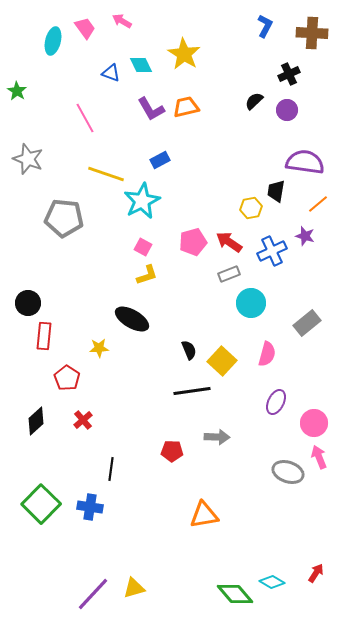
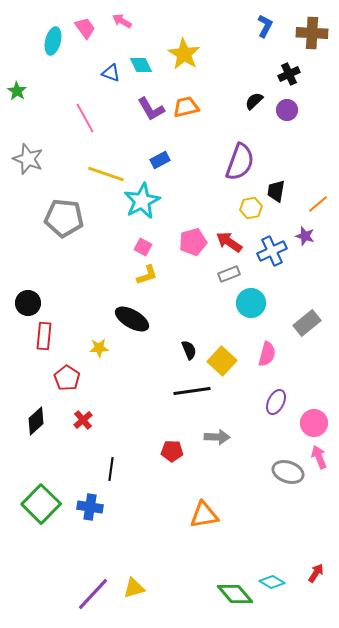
purple semicircle at (305, 162): moved 65 px left; rotated 102 degrees clockwise
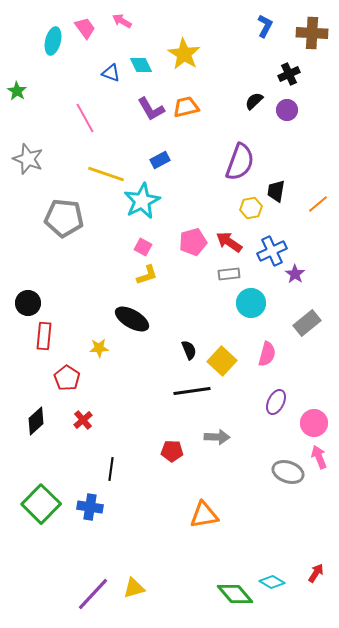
purple star at (305, 236): moved 10 px left, 38 px down; rotated 18 degrees clockwise
gray rectangle at (229, 274): rotated 15 degrees clockwise
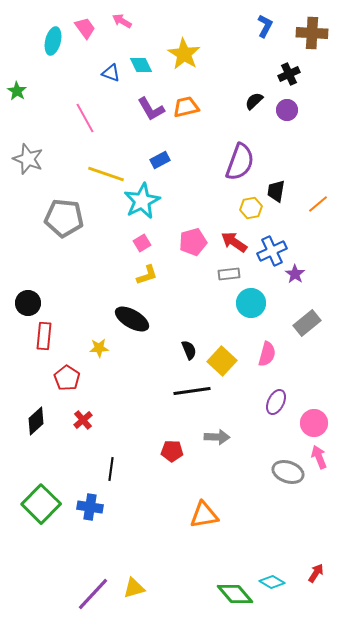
red arrow at (229, 242): moved 5 px right
pink square at (143, 247): moved 1 px left, 4 px up; rotated 30 degrees clockwise
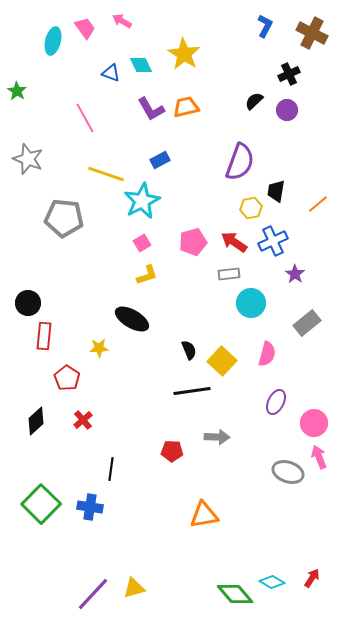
brown cross at (312, 33): rotated 24 degrees clockwise
blue cross at (272, 251): moved 1 px right, 10 px up
red arrow at (316, 573): moved 4 px left, 5 px down
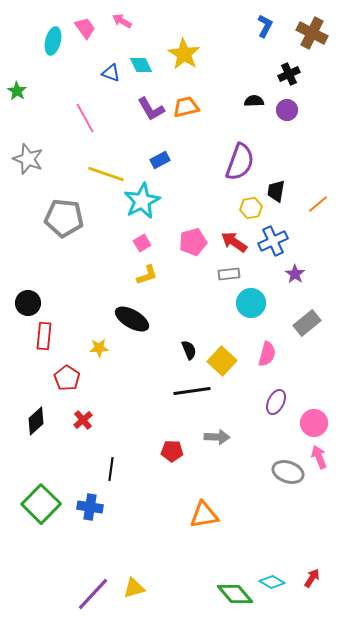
black semicircle at (254, 101): rotated 42 degrees clockwise
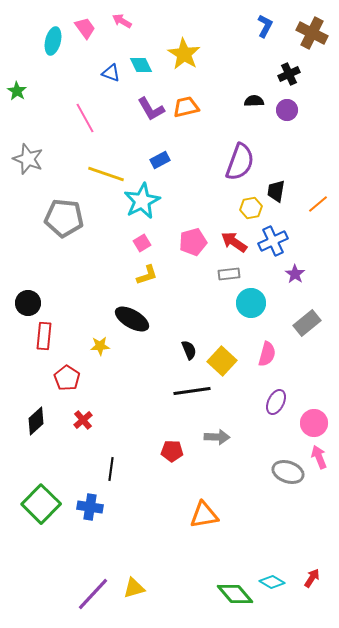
yellow star at (99, 348): moved 1 px right, 2 px up
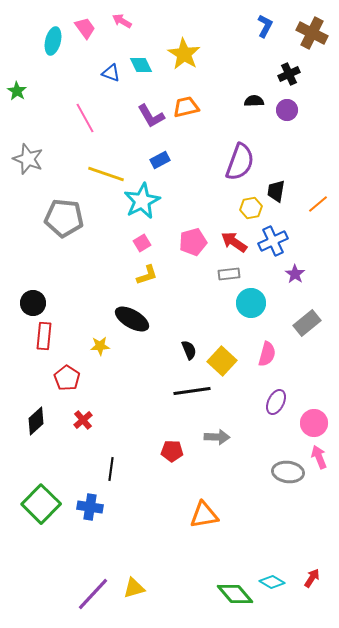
purple L-shape at (151, 109): moved 7 px down
black circle at (28, 303): moved 5 px right
gray ellipse at (288, 472): rotated 12 degrees counterclockwise
